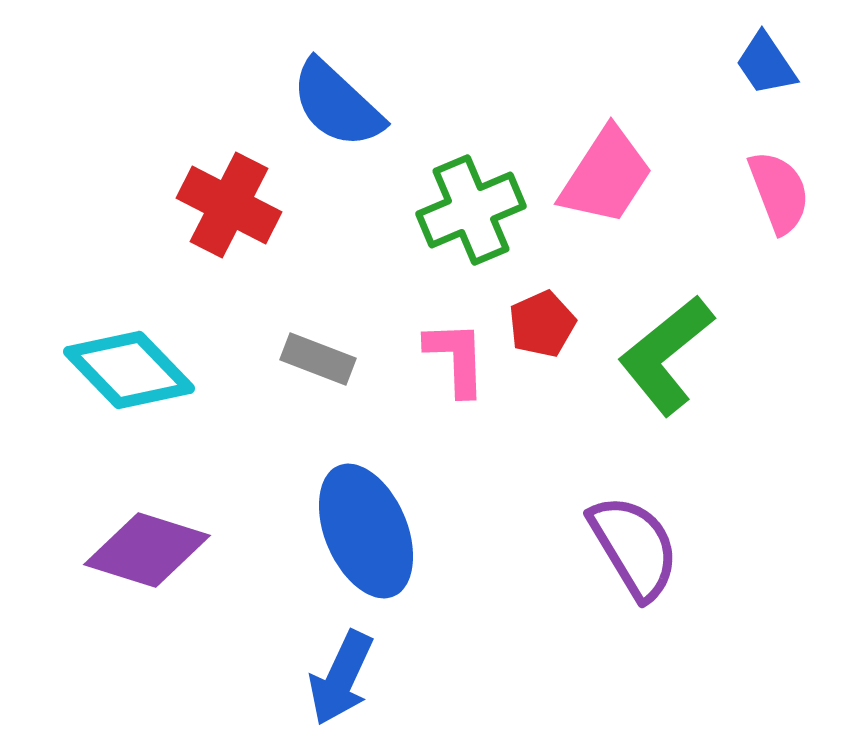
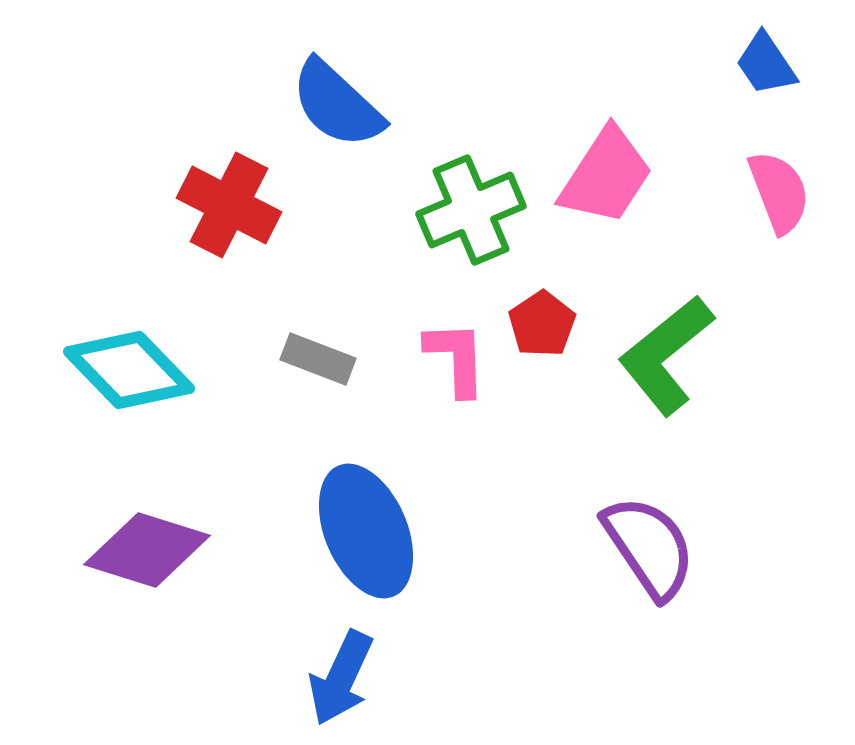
red pentagon: rotated 10 degrees counterclockwise
purple semicircle: moved 15 px right; rotated 3 degrees counterclockwise
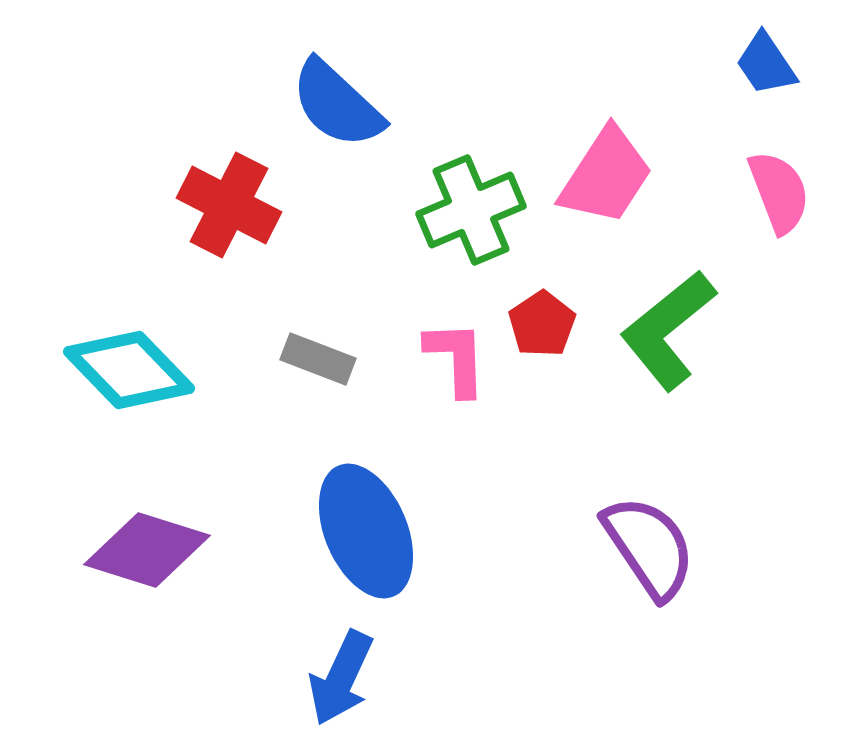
green L-shape: moved 2 px right, 25 px up
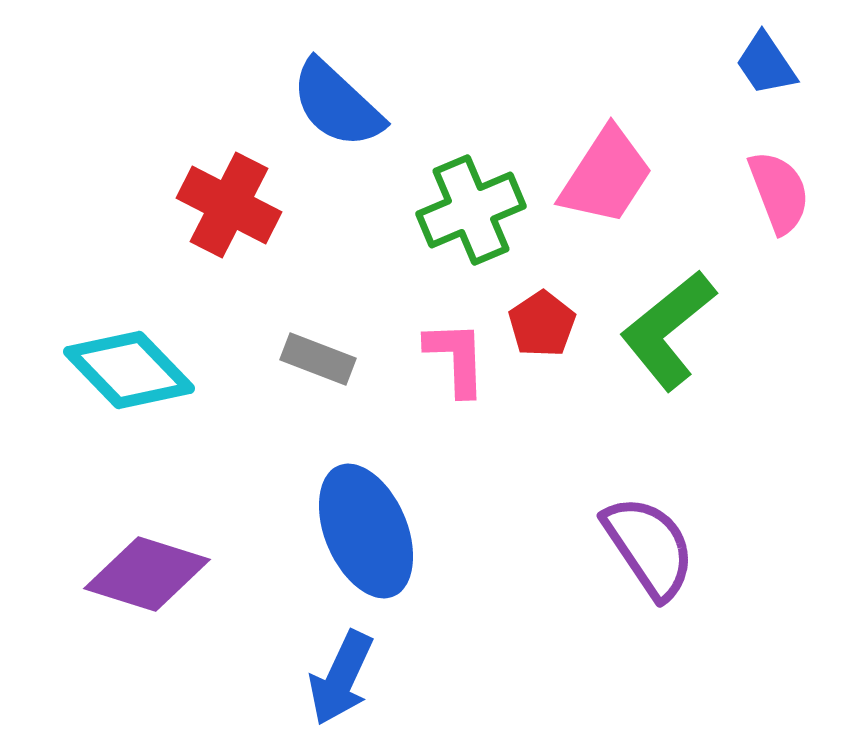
purple diamond: moved 24 px down
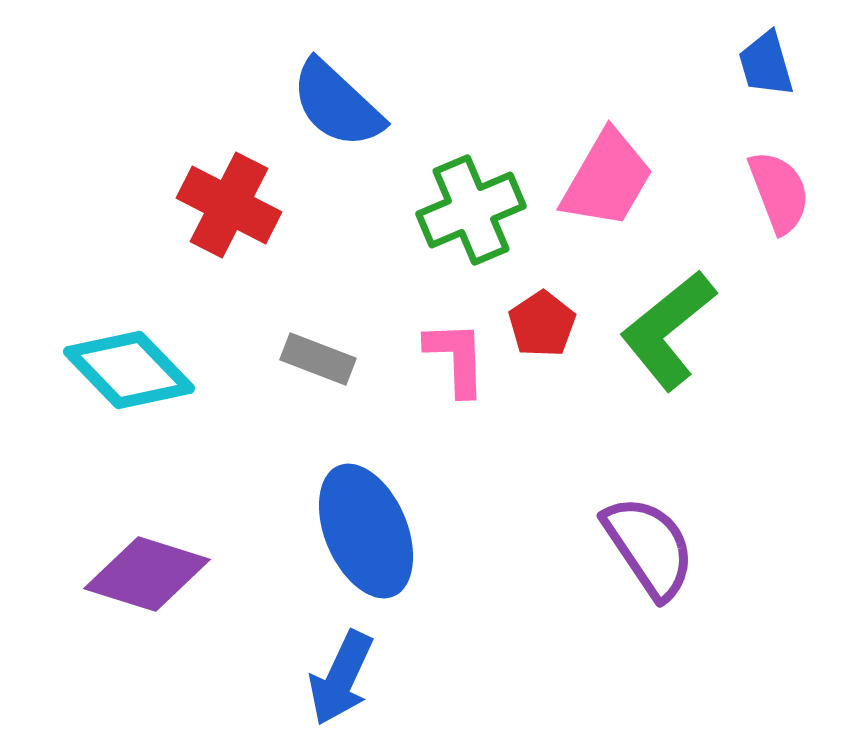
blue trapezoid: rotated 18 degrees clockwise
pink trapezoid: moved 1 px right, 3 px down; rotated 3 degrees counterclockwise
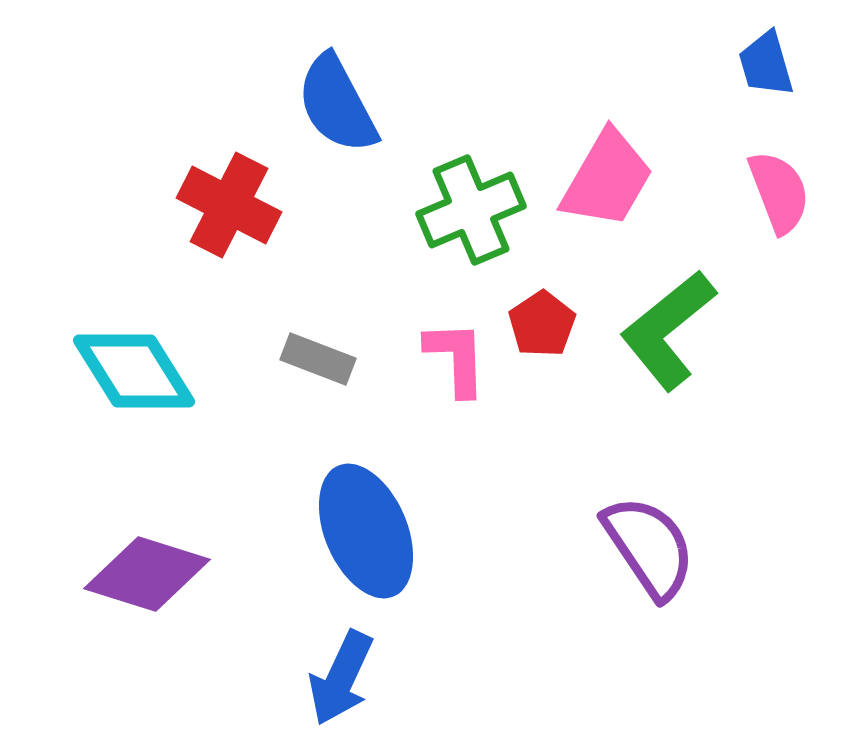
blue semicircle: rotated 19 degrees clockwise
cyan diamond: moved 5 px right, 1 px down; rotated 12 degrees clockwise
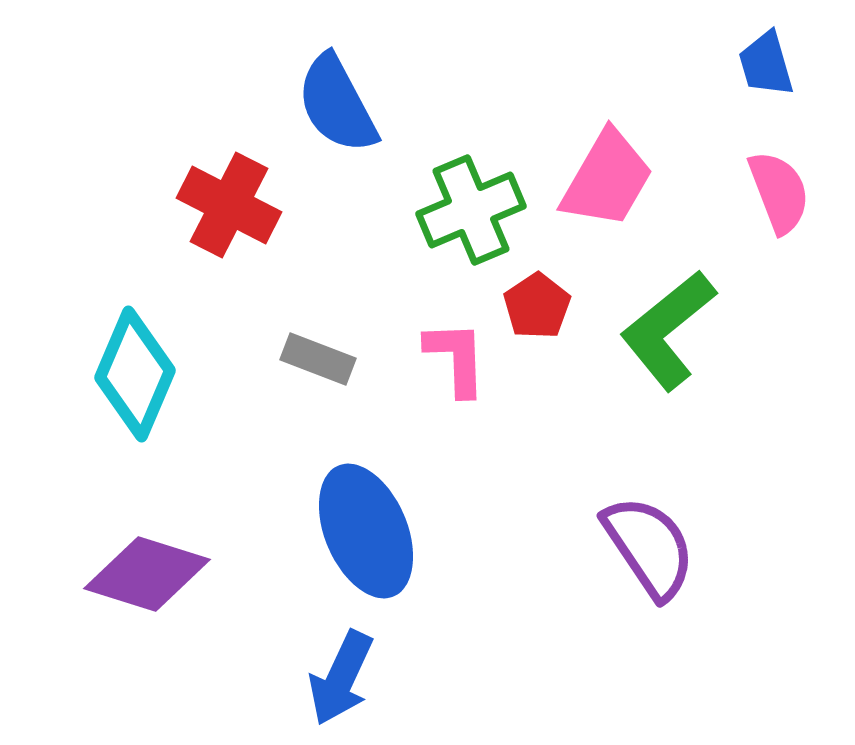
red pentagon: moved 5 px left, 18 px up
cyan diamond: moved 1 px right, 3 px down; rotated 55 degrees clockwise
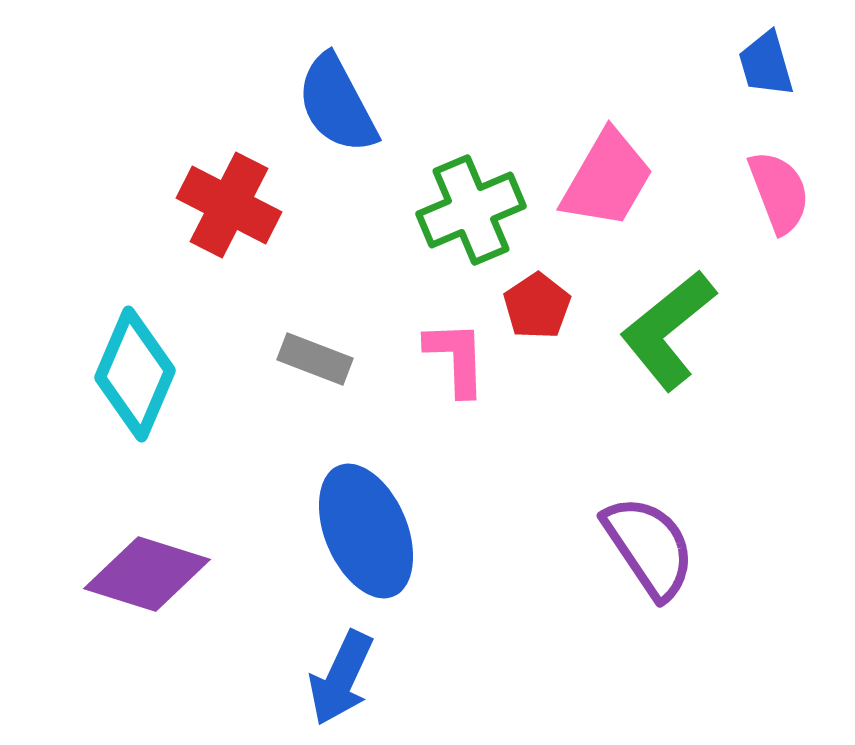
gray rectangle: moved 3 px left
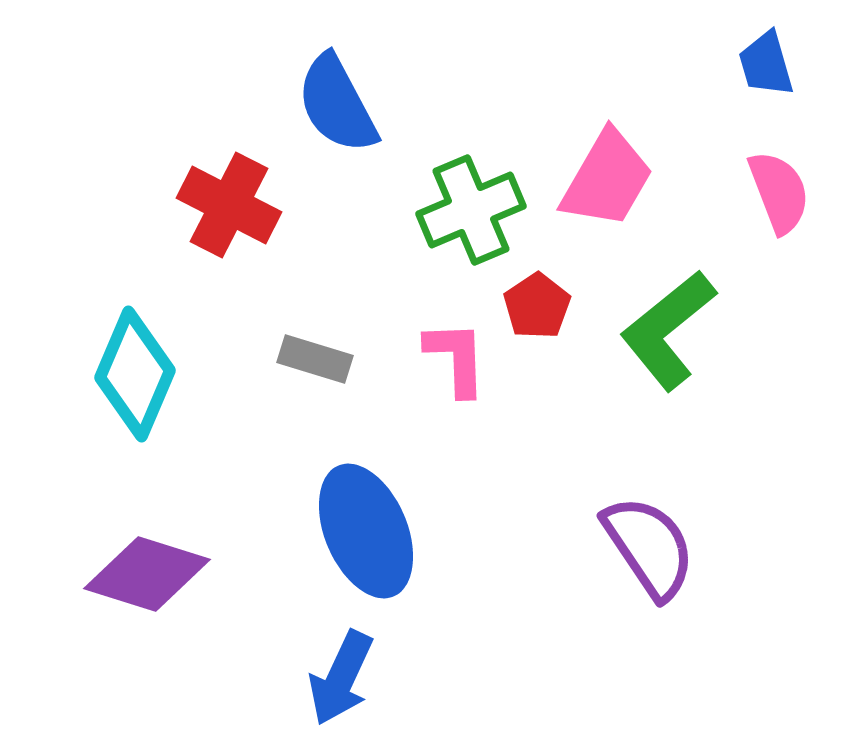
gray rectangle: rotated 4 degrees counterclockwise
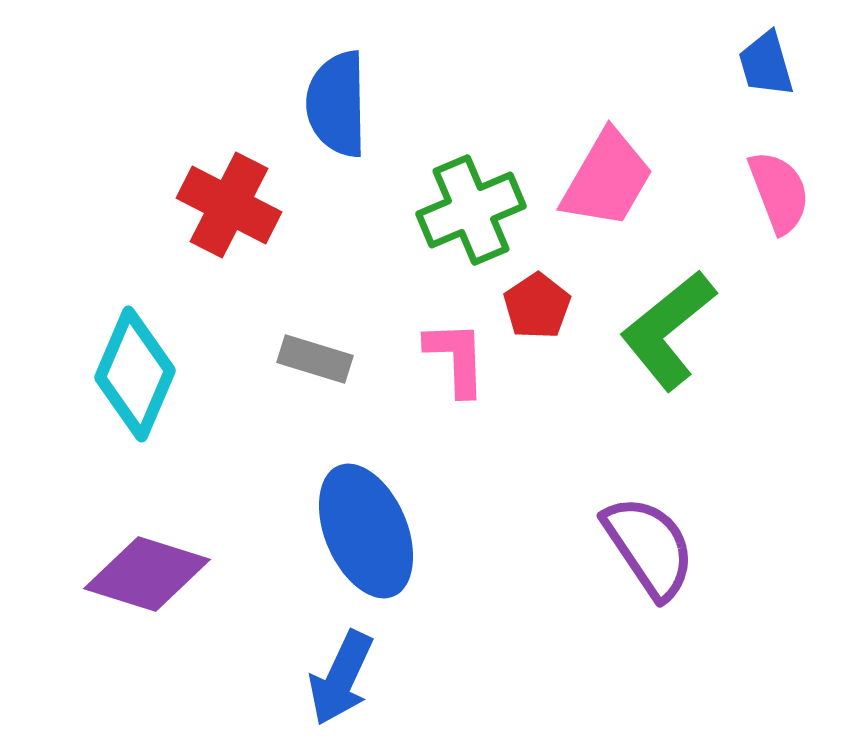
blue semicircle: rotated 27 degrees clockwise
